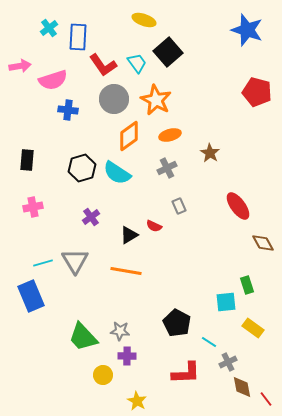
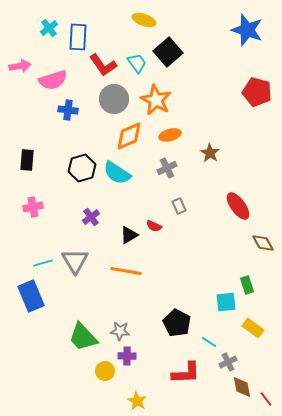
orange diamond at (129, 136): rotated 12 degrees clockwise
yellow circle at (103, 375): moved 2 px right, 4 px up
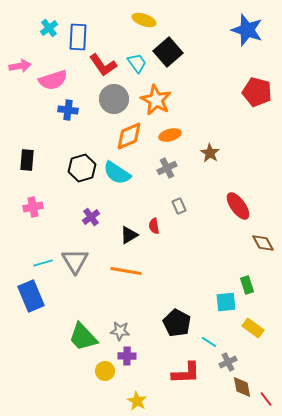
red semicircle at (154, 226): rotated 56 degrees clockwise
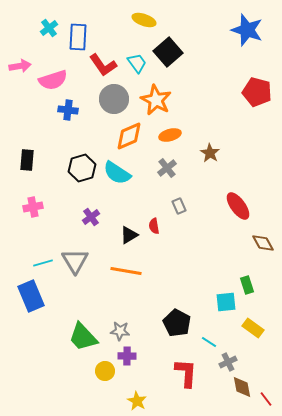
gray cross at (167, 168): rotated 12 degrees counterclockwise
red L-shape at (186, 373): rotated 84 degrees counterclockwise
